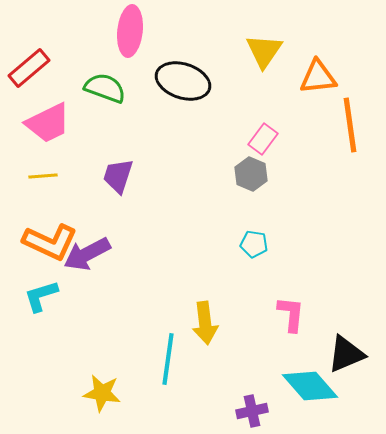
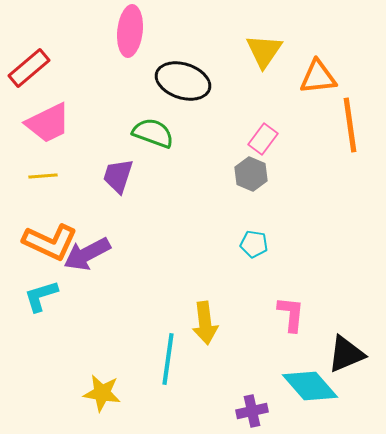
green semicircle: moved 48 px right, 45 px down
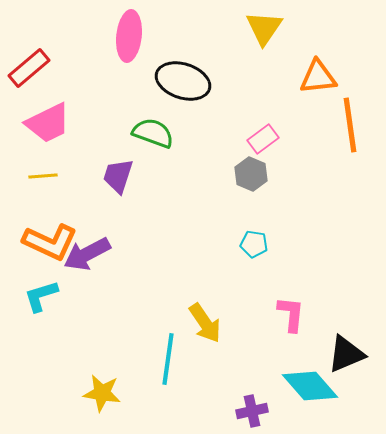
pink ellipse: moved 1 px left, 5 px down
yellow triangle: moved 23 px up
pink rectangle: rotated 16 degrees clockwise
yellow arrow: rotated 27 degrees counterclockwise
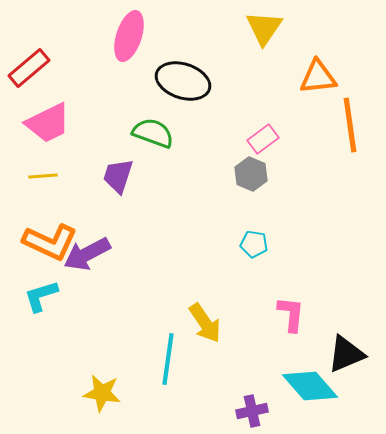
pink ellipse: rotated 12 degrees clockwise
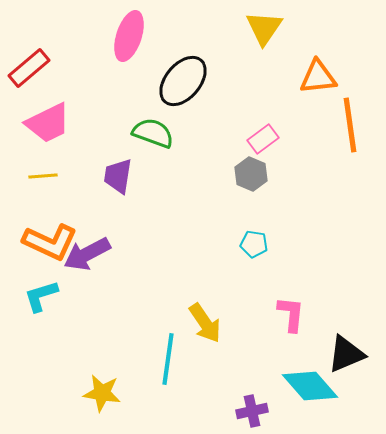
black ellipse: rotated 68 degrees counterclockwise
purple trapezoid: rotated 9 degrees counterclockwise
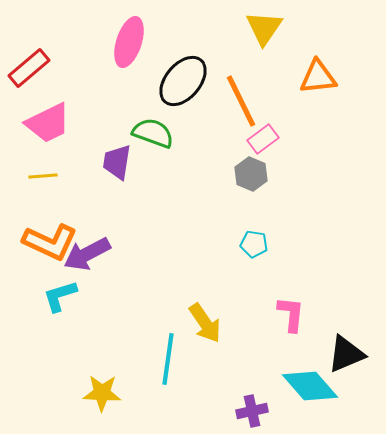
pink ellipse: moved 6 px down
orange line: moved 109 px left, 24 px up; rotated 18 degrees counterclockwise
purple trapezoid: moved 1 px left, 14 px up
cyan L-shape: moved 19 px right
yellow star: rotated 6 degrees counterclockwise
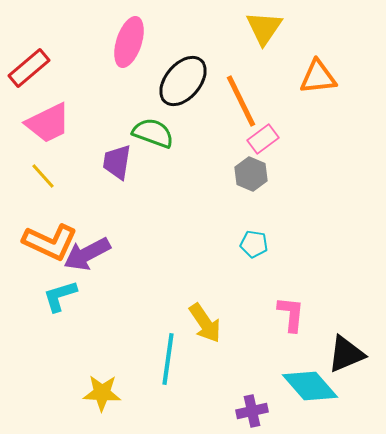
yellow line: rotated 52 degrees clockwise
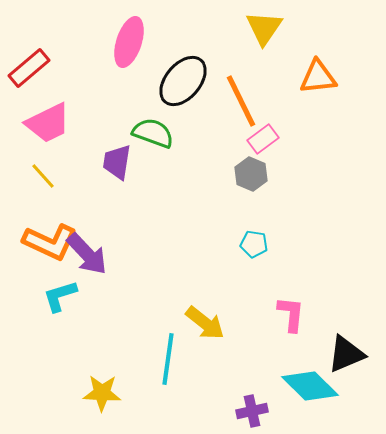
purple arrow: rotated 105 degrees counterclockwise
yellow arrow: rotated 18 degrees counterclockwise
cyan diamond: rotated 4 degrees counterclockwise
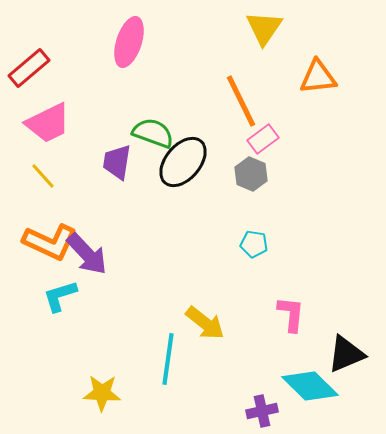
black ellipse: moved 81 px down
purple cross: moved 10 px right
